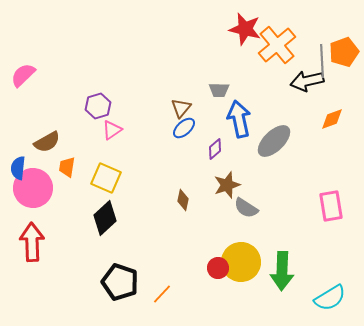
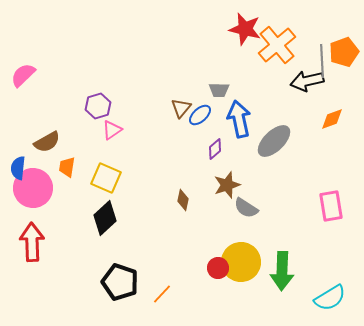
blue ellipse: moved 16 px right, 13 px up
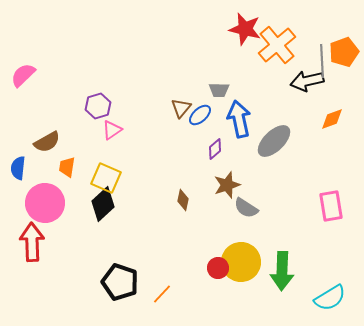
pink circle: moved 12 px right, 15 px down
black diamond: moved 2 px left, 14 px up
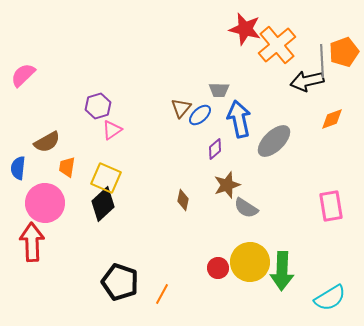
yellow circle: moved 9 px right
orange line: rotated 15 degrees counterclockwise
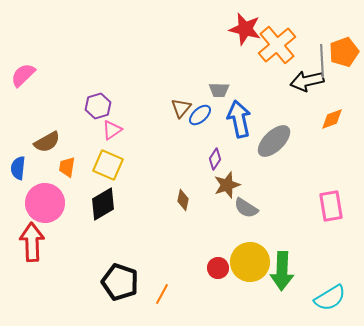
purple diamond: moved 10 px down; rotated 15 degrees counterclockwise
yellow square: moved 2 px right, 13 px up
black diamond: rotated 12 degrees clockwise
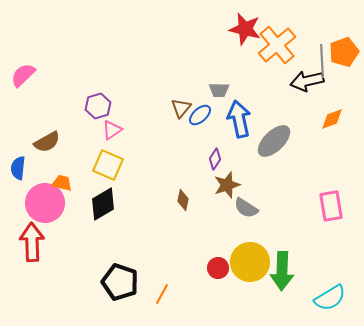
orange trapezoid: moved 5 px left, 16 px down; rotated 95 degrees clockwise
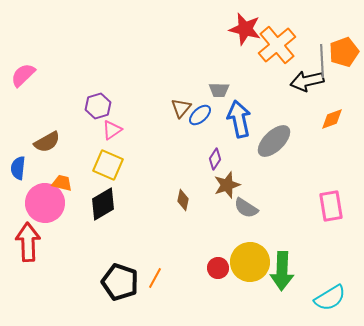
red arrow: moved 4 px left
orange line: moved 7 px left, 16 px up
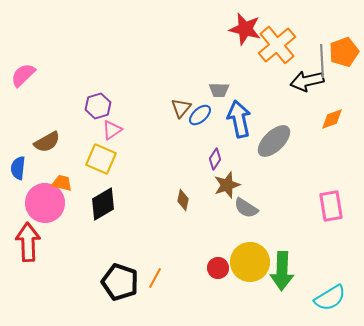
yellow square: moved 7 px left, 6 px up
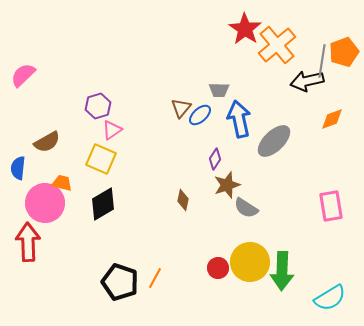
red star: rotated 20 degrees clockwise
gray line: rotated 12 degrees clockwise
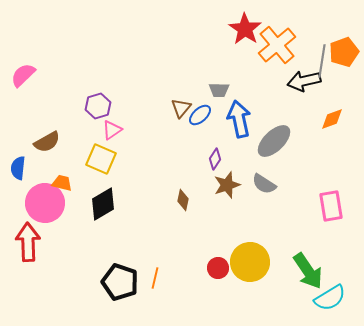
black arrow: moved 3 px left
gray semicircle: moved 18 px right, 24 px up
green arrow: moved 26 px right; rotated 36 degrees counterclockwise
orange line: rotated 15 degrees counterclockwise
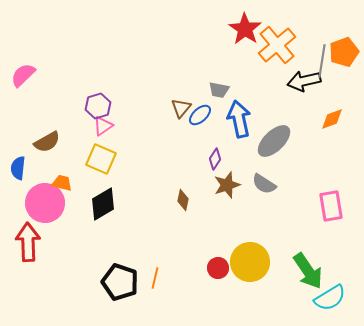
gray trapezoid: rotated 10 degrees clockwise
pink triangle: moved 9 px left, 4 px up
